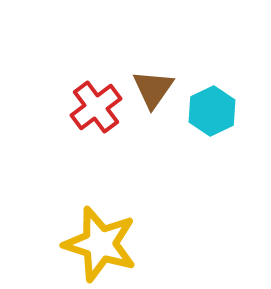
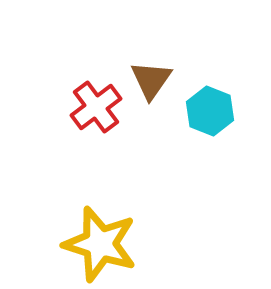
brown triangle: moved 2 px left, 9 px up
cyan hexagon: moved 2 px left; rotated 12 degrees counterclockwise
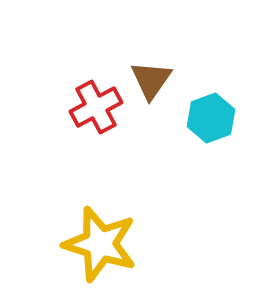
red cross: rotated 9 degrees clockwise
cyan hexagon: moved 1 px right, 7 px down; rotated 18 degrees clockwise
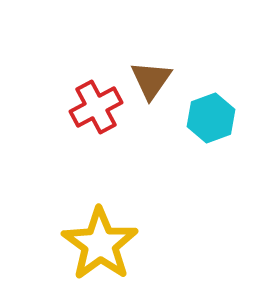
yellow star: rotated 18 degrees clockwise
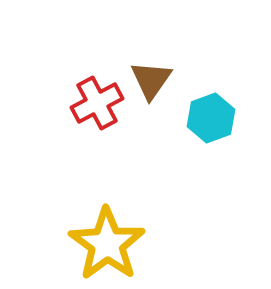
red cross: moved 1 px right, 4 px up
yellow star: moved 7 px right
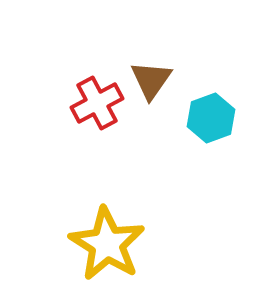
yellow star: rotated 4 degrees counterclockwise
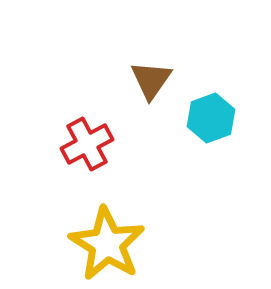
red cross: moved 10 px left, 41 px down
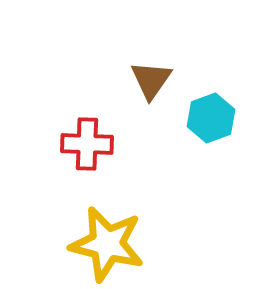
red cross: rotated 30 degrees clockwise
yellow star: rotated 18 degrees counterclockwise
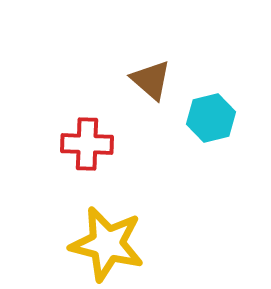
brown triangle: rotated 24 degrees counterclockwise
cyan hexagon: rotated 6 degrees clockwise
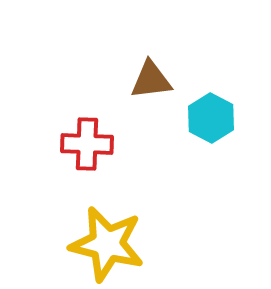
brown triangle: rotated 48 degrees counterclockwise
cyan hexagon: rotated 18 degrees counterclockwise
